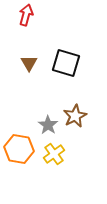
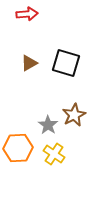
red arrow: moved 1 px right, 1 px up; rotated 70 degrees clockwise
brown triangle: rotated 30 degrees clockwise
brown star: moved 1 px left, 1 px up
orange hexagon: moved 1 px left, 1 px up; rotated 12 degrees counterclockwise
yellow cross: rotated 20 degrees counterclockwise
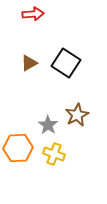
red arrow: moved 6 px right
black square: rotated 16 degrees clockwise
brown star: moved 3 px right
yellow cross: rotated 15 degrees counterclockwise
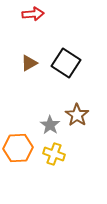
brown star: rotated 10 degrees counterclockwise
gray star: moved 2 px right
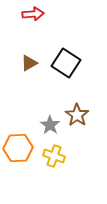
yellow cross: moved 2 px down
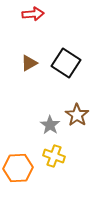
orange hexagon: moved 20 px down
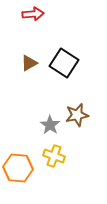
black square: moved 2 px left
brown star: rotated 25 degrees clockwise
orange hexagon: rotated 8 degrees clockwise
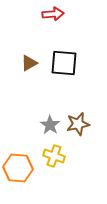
red arrow: moved 20 px right
black square: rotated 28 degrees counterclockwise
brown star: moved 1 px right, 9 px down
